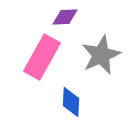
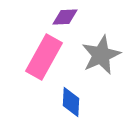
pink rectangle: moved 2 px right
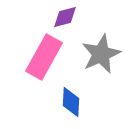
purple diamond: rotated 12 degrees counterclockwise
gray star: moved 1 px up
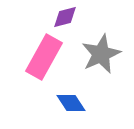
blue diamond: moved 1 px down; rotated 36 degrees counterclockwise
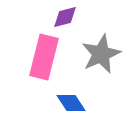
pink rectangle: rotated 15 degrees counterclockwise
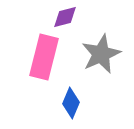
blue diamond: rotated 56 degrees clockwise
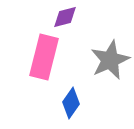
gray star: moved 9 px right, 6 px down
blue diamond: rotated 12 degrees clockwise
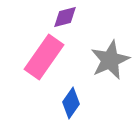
pink rectangle: rotated 21 degrees clockwise
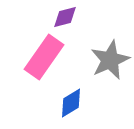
blue diamond: rotated 24 degrees clockwise
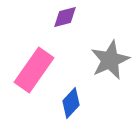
pink rectangle: moved 10 px left, 13 px down
blue diamond: rotated 16 degrees counterclockwise
